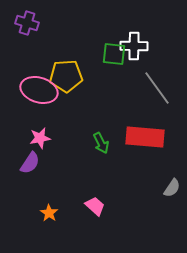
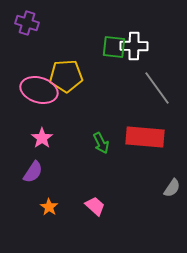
green square: moved 7 px up
pink star: moved 2 px right; rotated 25 degrees counterclockwise
purple semicircle: moved 3 px right, 9 px down
orange star: moved 6 px up
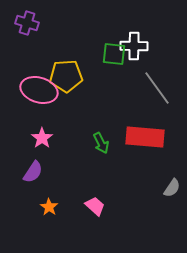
green square: moved 7 px down
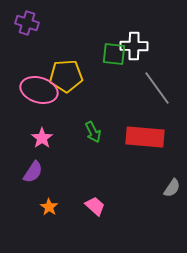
green arrow: moved 8 px left, 11 px up
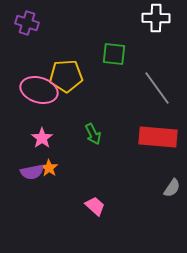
white cross: moved 22 px right, 28 px up
green arrow: moved 2 px down
red rectangle: moved 13 px right
purple semicircle: moved 1 px left; rotated 45 degrees clockwise
orange star: moved 39 px up
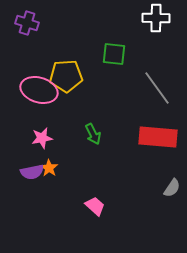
pink star: rotated 25 degrees clockwise
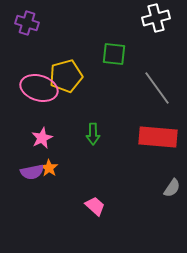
white cross: rotated 16 degrees counterclockwise
yellow pentagon: rotated 12 degrees counterclockwise
pink ellipse: moved 2 px up
green arrow: rotated 25 degrees clockwise
pink star: rotated 15 degrees counterclockwise
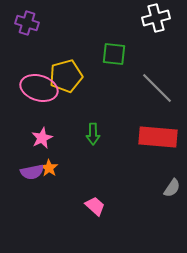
gray line: rotated 9 degrees counterclockwise
